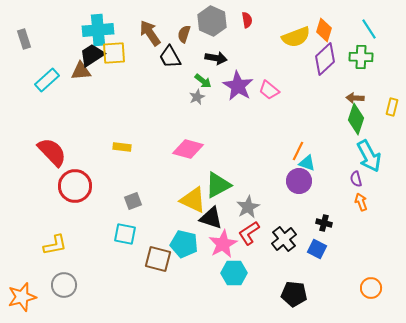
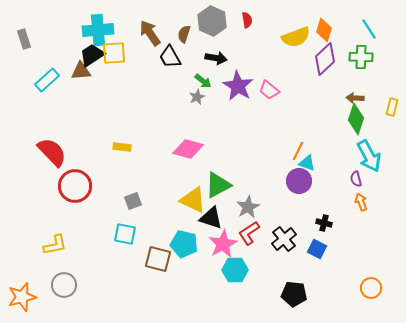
cyan hexagon at (234, 273): moved 1 px right, 3 px up
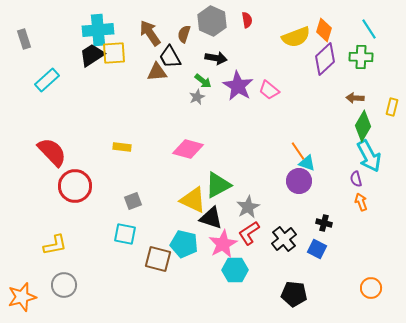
brown triangle at (81, 71): moved 76 px right, 1 px down
green diamond at (356, 119): moved 7 px right, 7 px down; rotated 12 degrees clockwise
orange line at (298, 151): rotated 60 degrees counterclockwise
